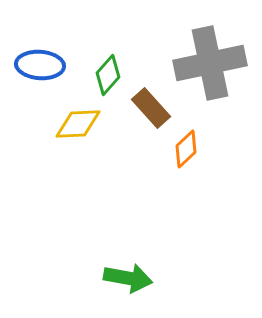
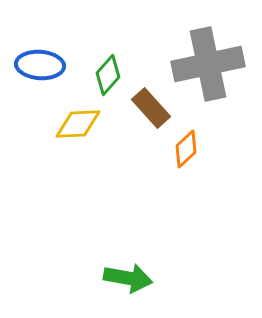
gray cross: moved 2 px left, 1 px down
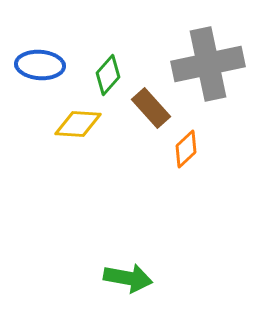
yellow diamond: rotated 6 degrees clockwise
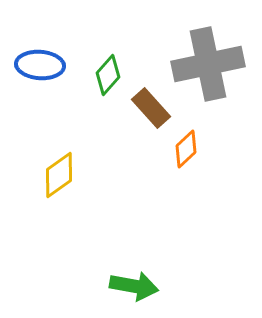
yellow diamond: moved 19 px left, 51 px down; rotated 39 degrees counterclockwise
green arrow: moved 6 px right, 8 px down
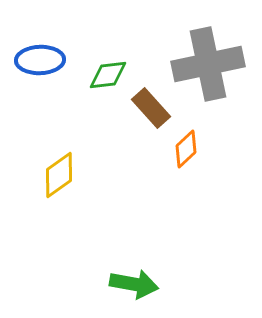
blue ellipse: moved 5 px up; rotated 6 degrees counterclockwise
green diamond: rotated 42 degrees clockwise
green arrow: moved 2 px up
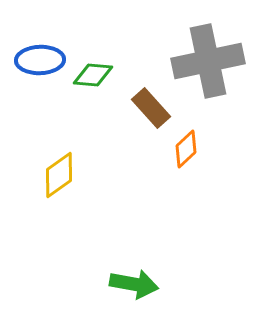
gray cross: moved 3 px up
green diamond: moved 15 px left; rotated 12 degrees clockwise
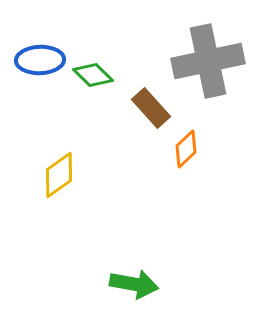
green diamond: rotated 39 degrees clockwise
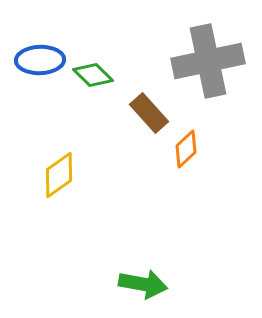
brown rectangle: moved 2 px left, 5 px down
green arrow: moved 9 px right
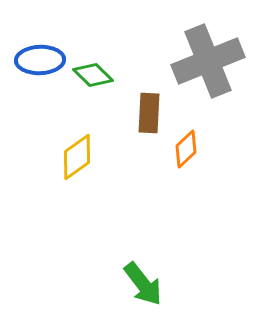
gray cross: rotated 10 degrees counterclockwise
brown rectangle: rotated 45 degrees clockwise
yellow diamond: moved 18 px right, 18 px up
green arrow: rotated 42 degrees clockwise
